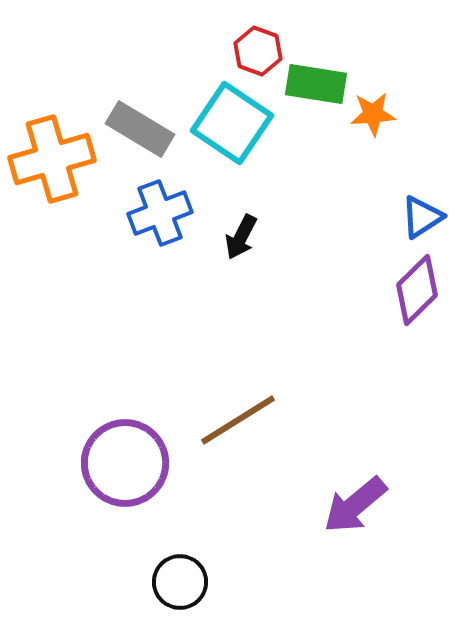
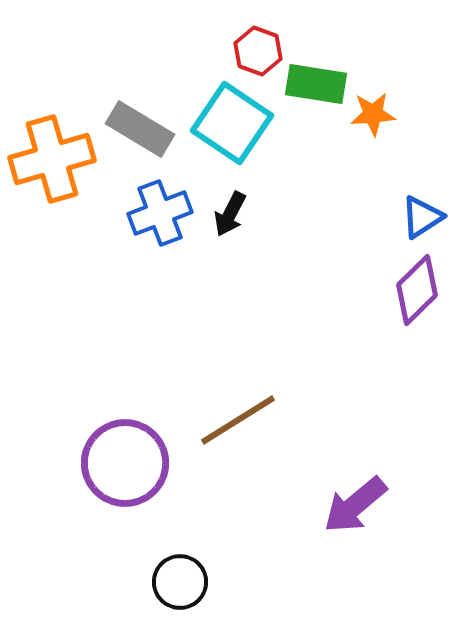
black arrow: moved 11 px left, 23 px up
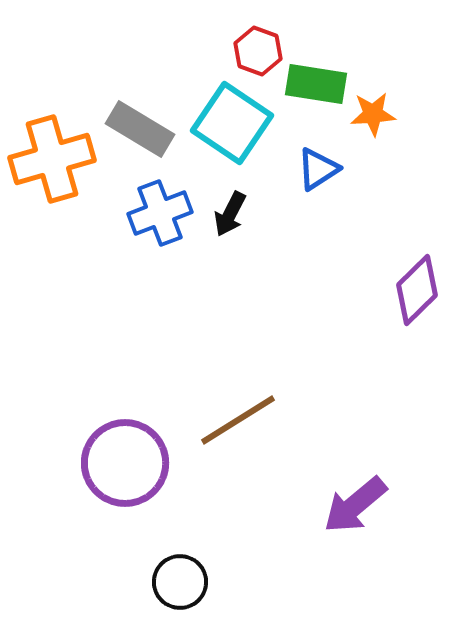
blue triangle: moved 104 px left, 48 px up
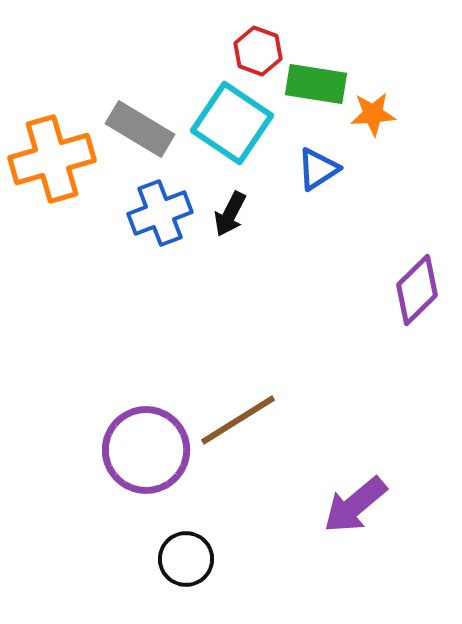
purple circle: moved 21 px right, 13 px up
black circle: moved 6 px right, 23 px up
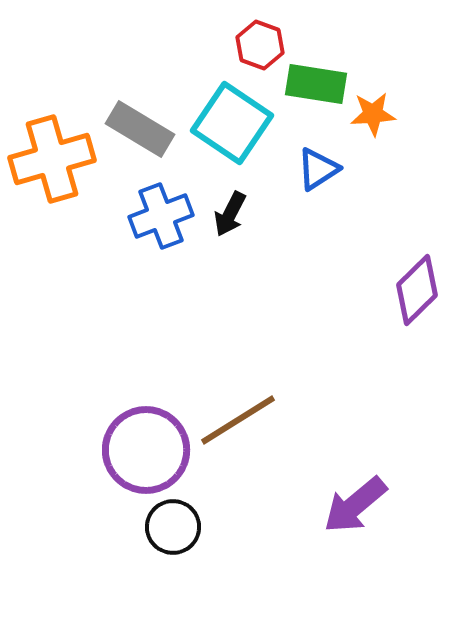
red hexagon: moved 2 px right, 6 px up
blue cross: moved 1 px right, 3 px down
black circle: moved 13 px left, 32 px up
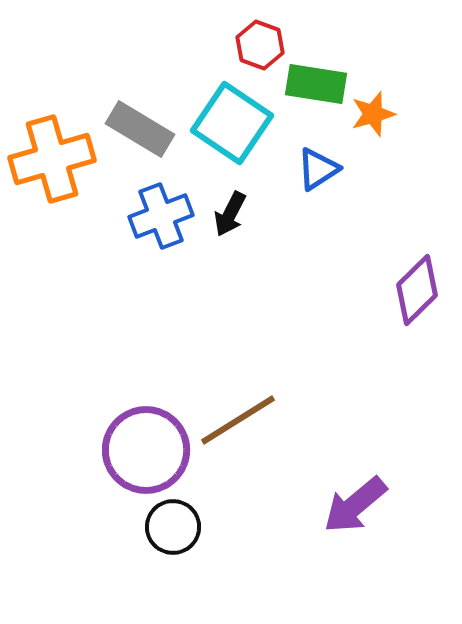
orange star: rotated 12 degrees counterclockwise
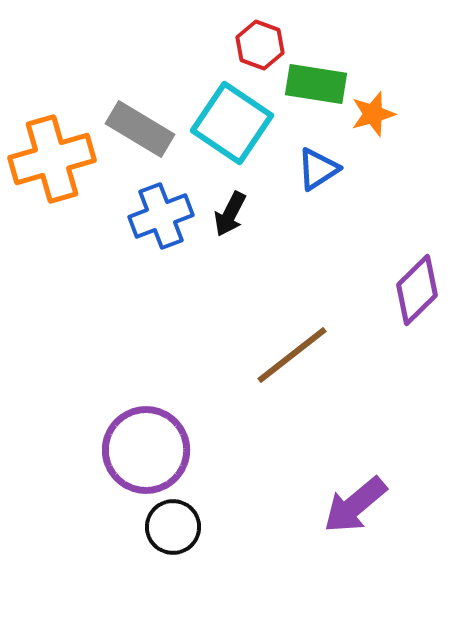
brown line: moved 54 px right, 65 px up; rotated 6 degrees counterclockwise
